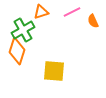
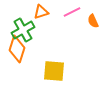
orange diamond: moved 2 px up
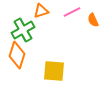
orange triangle: moved 1 px up
orange semicircle: moved 1 px up
orange diamond: moved 6 px down
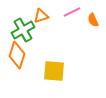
orange triangle: moved 5 px down
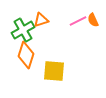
pink line: moved 6 px right, 9 px down
orange triangle: moved 4 px down
orange diamond: moved 9 px right
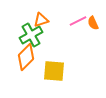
orange semicircle: moved 3 px down
green cross: moved 8 px right, 5 px down
orange diamond: moved 2 px down; rotated 28 degrees clockwise
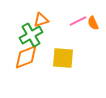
orange diamond: rotated 24 degrees clockwise
yellow square: moved 9 px right, 13 px up
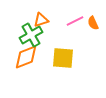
pink line: moved 3 px left
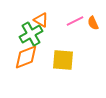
orange triangle: rotated 49 degrees clockwise
green cross: moved 1 px up
yellow square: moved 2 px down
